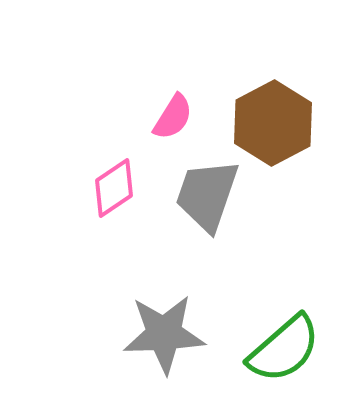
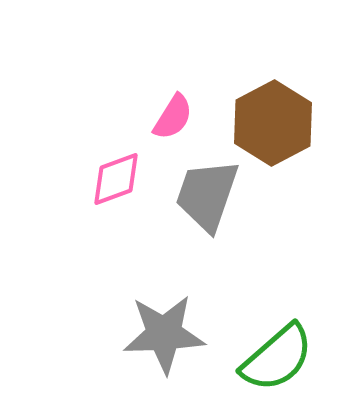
pink diamond: moved 2 px right, 9 px up; rotated 14 degrees clockwise
green semicircle: moved 7 px left, 9 px down
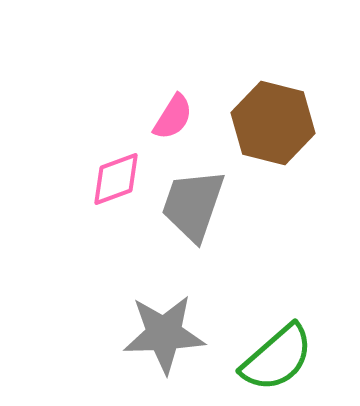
brown hexagon: rotated 18 degrees counterclockwise
gray trapezoid: moved 14 px left, 10 px down
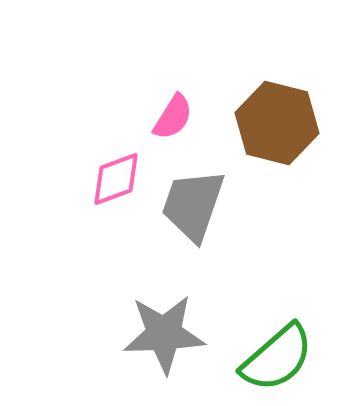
brown hexagon: moved 4 px right
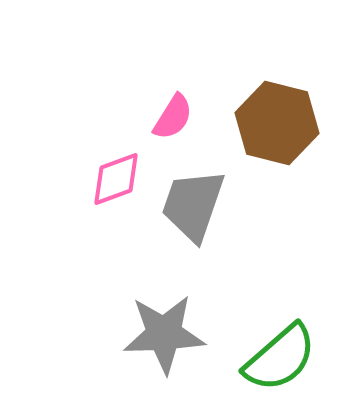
green semicircle: moved 3 px right
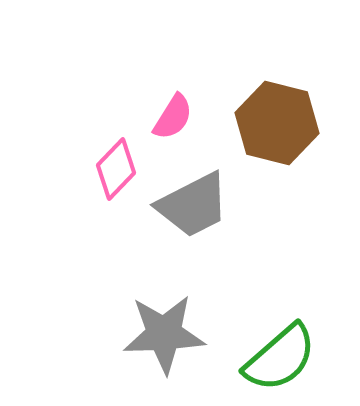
pink diamond: moved 10 px up; rotated 26 degrees counterclockwise
gray trapezoid: rotated 136 degrees counterclockwise
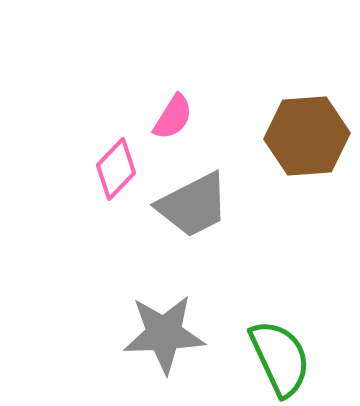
brown hexagon: moved 30 px right, 13 px down; rotated 18 degrees counterclockwise
green semicircle: rotated 74 degrees counterclockwise
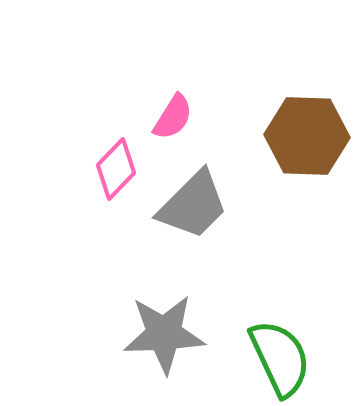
brown hexagon: rotated 6 degrees clockwise
gray trapezoid: rotated 18 degrees counterclockwise
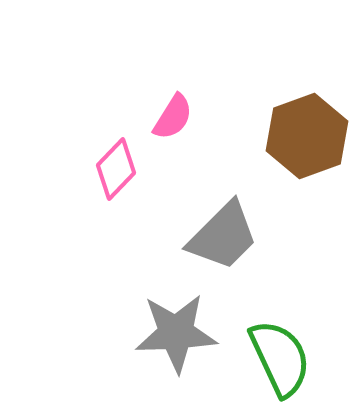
brown hexagon: rotated 22 degrees counterclockwise
gray trapezoid: moved 30 px right, 31 px down
gray star: moved 12 px right, 1 px up
